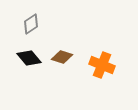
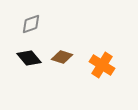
gray diamond: rotated 15 degrees clockwise
orange cross: rotated 10 degrees clockwise
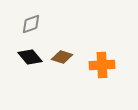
black diamond: moved 1 px right, 1 px up
orange cross: rotated 35 degrees counterclockwise
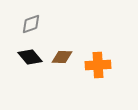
brown diamond: rotated 15 degrees counterclockwise
orange cross: moved 4 px left
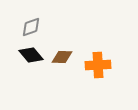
gray diamond: moved 3 px down
black diamond: moved 1 px right, 2 px up
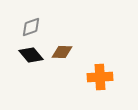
brown diamond: moved 5 px up
orange cross: moved 2 px right, 12 px down
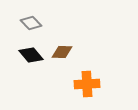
gray diamond: moved 4 px up; rotated 65 degrees clockwise
orange cross: moved 13 px left, 7 px down
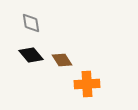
gray diamond: rotated 35 degrees clockwise
brown diamond: moved 8 px down; rotated 55 degrees clockwise
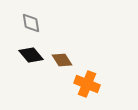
orange cross: rotated 25 degrees clockwise
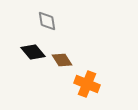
gray diamond: moved 16 px right, 2 px up
black diamond: moved 2 px right, 3 px up
